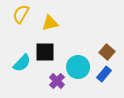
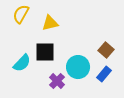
brown square: moved 1 px left, 2 px up
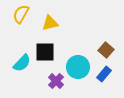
purple cross: moved 1 px left
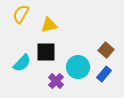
yellow triangle: moved 1 px left, 2 px down
black square: moved 1 px right
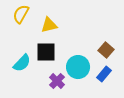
purple cross: moved 1 px right
